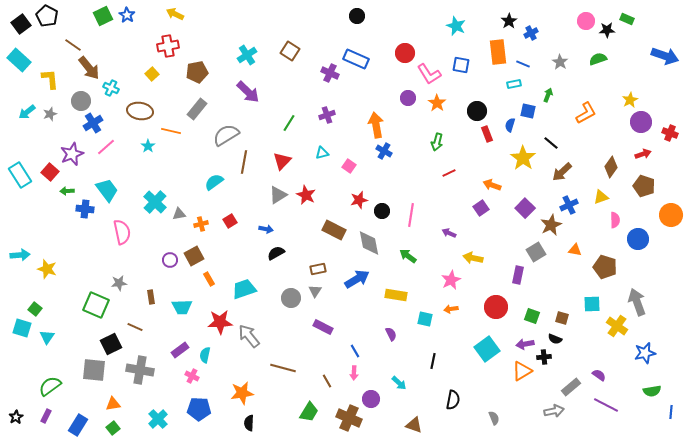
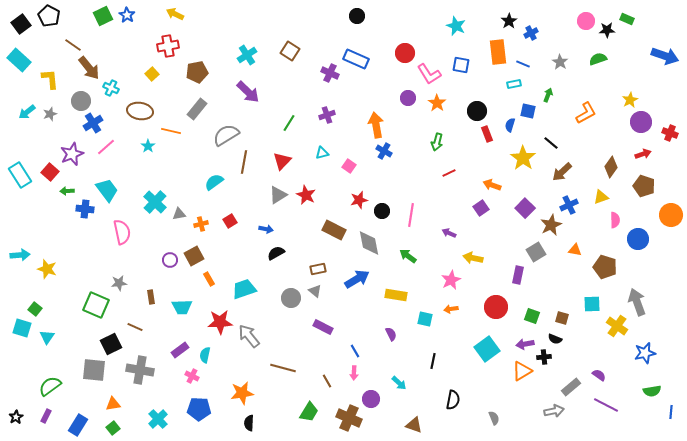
black pentagon at (47, 16): moved 2 px right
gray triangle at (315, 291): rotated 24 degrees counterclockwise
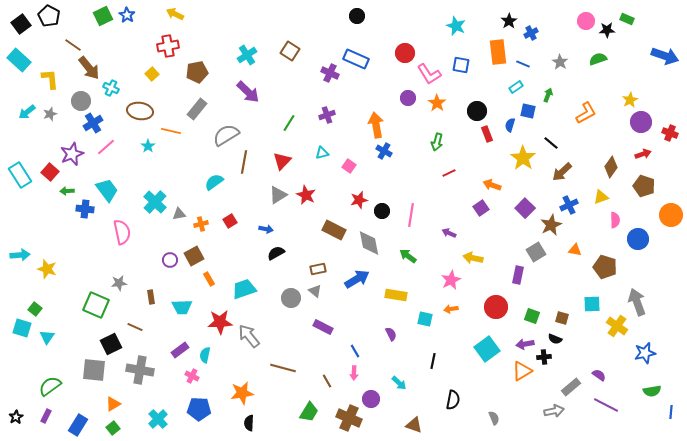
cyan rectangle at (514, 84): moved 2 px right, 3 px down; rotated 24 degrees counterclockwise
orange triangle at (113, 404): rotated 21 degrees counterclockwise
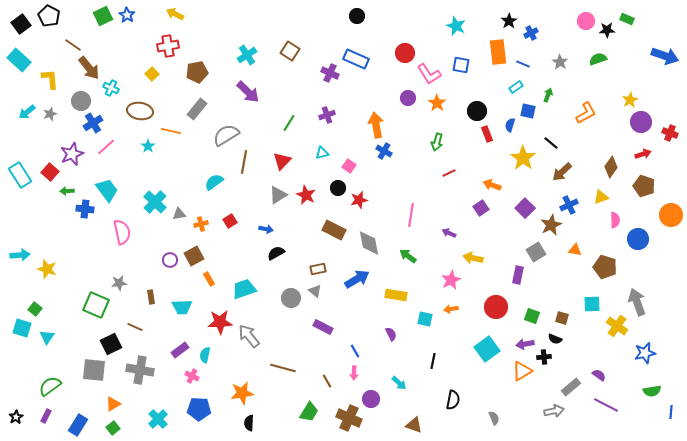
black circle at (382, 211): moved 44 px left, 23 px up
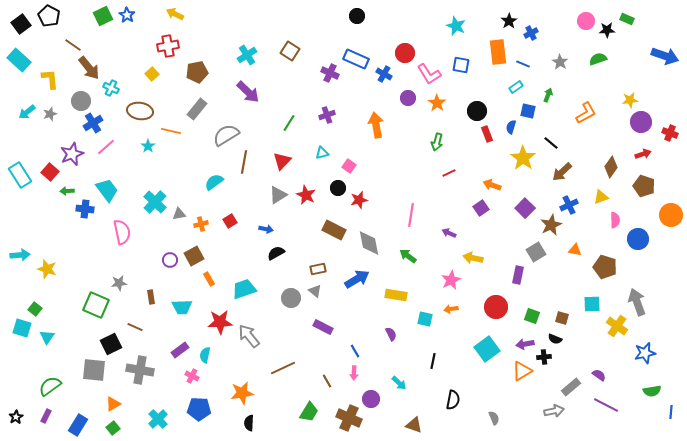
yellow star at (630, 100): rotated 21 degrees clockwise
blue semicircle at (510, 125): moved 1 px right, 2 px down
blue cross at (384, 151): moved 77 px up
brown line at (283, 368): rotated 40 degrees counterclockwise
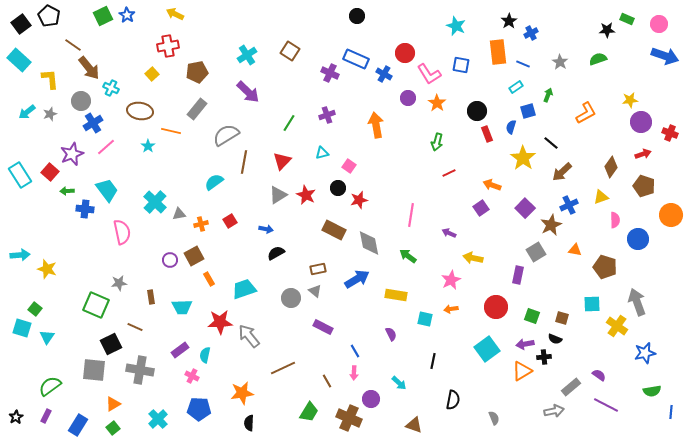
pink circle at (586, 21): moved 73 px right, 3 px down
blue square at (528, 111): rotated 28 degrees counterclockwise
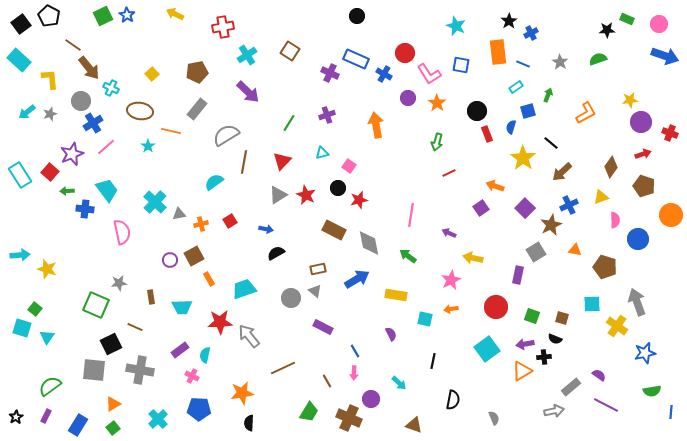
red cross at (168, 46): moved 55 px right, 19 px up
orange arrow at (492, 185): moved 3 px right, 1 px down
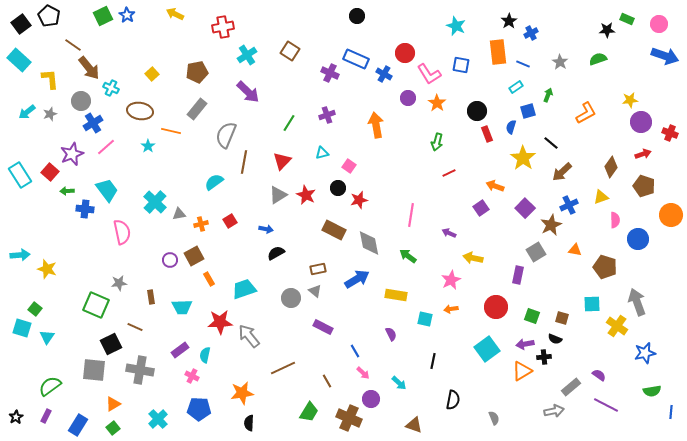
gray semicircle at (226, 135): rotated 36 degrees counterclockwise
pink arrow at (354, 373): moved 9 px right; rotated 48 degrees counterclockwise
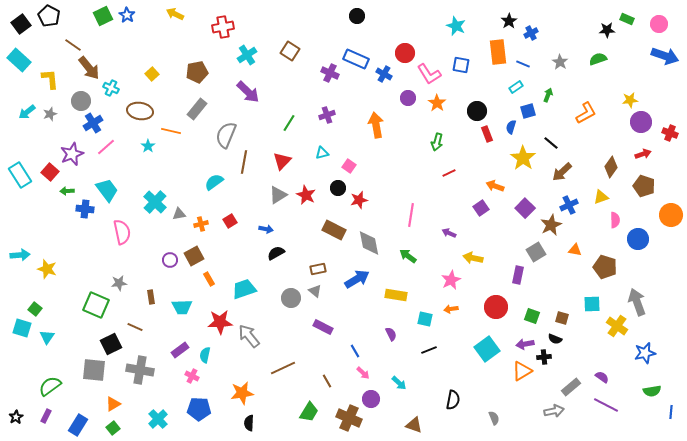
black line at (433, 361): moved 4 px left, 11 px up; rotated 56 degrees clockwise
purple semicircle at (599, 375): moved 3 px right, 2 px down
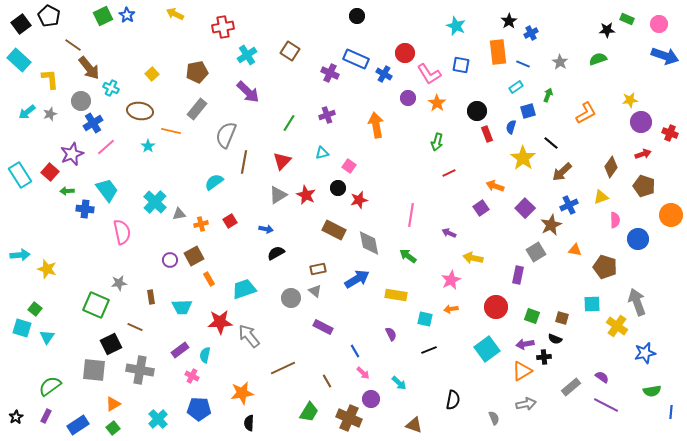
gray arrow at (554, 411): moved 28 px left, 7 px up
blue rectangle at (78, 425): rotated 25 degrees clockwise
